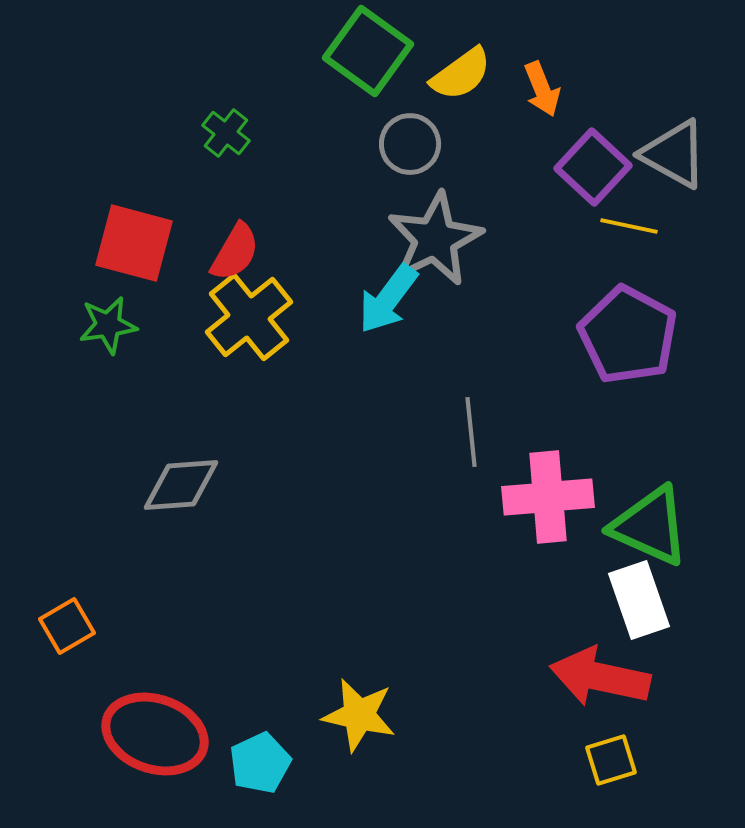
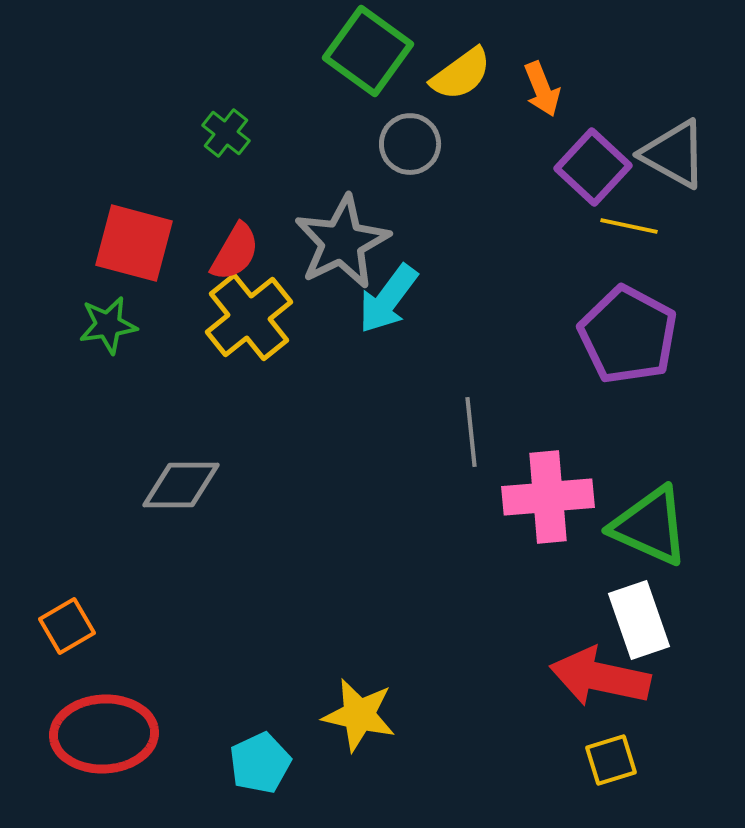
gray star: moved 93 px left, 3 px down
gray diamond: rotated 4 degrees clockwise
white rectangle: moved 20 px down
red ellipse: moved 51 px left; rotated 22 degrees counterclockwise
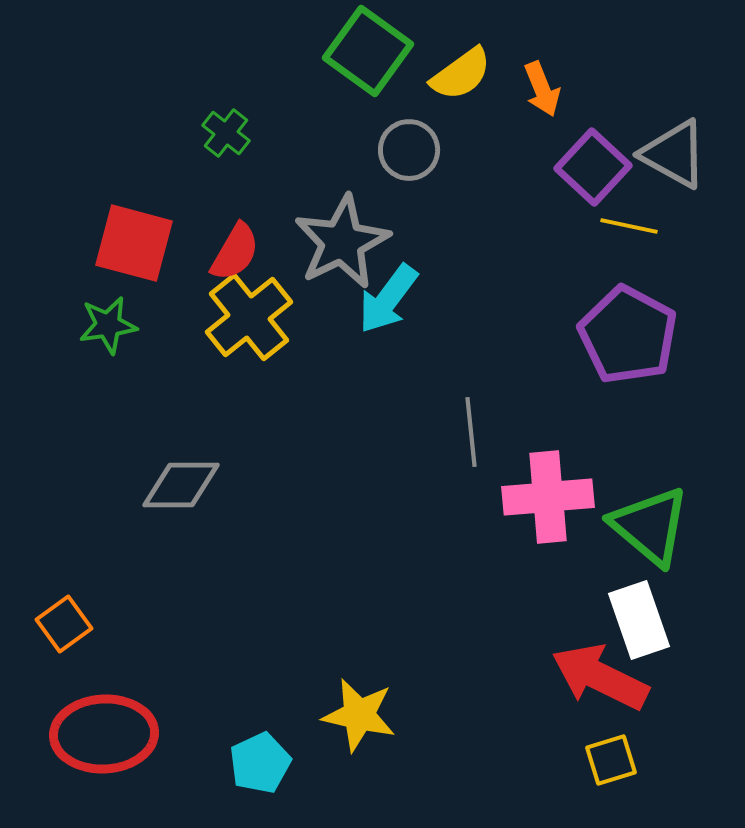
gray circle: moved 1 px left, 6 px down
green triangle: rotated 16 degrees clockwise
orange square: moved 3 px left, 2 px up; rotated 6 degrees counterclockwise
red arrow: rotated 14 degrees clockwise
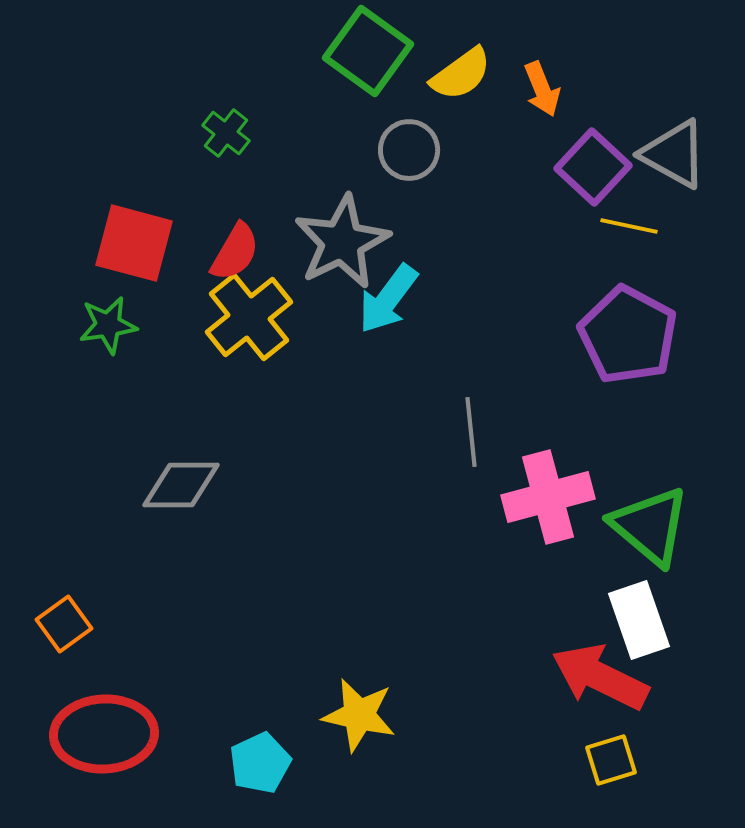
pink cross: rotated 10 degrees counterclockwise
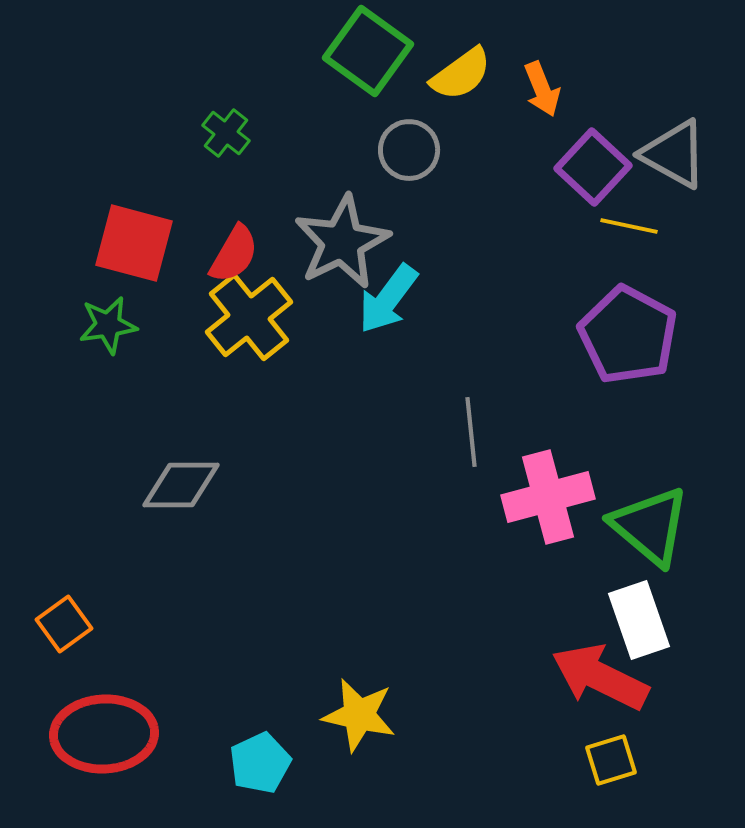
red semicircle: moved 1 px left, 2 px down
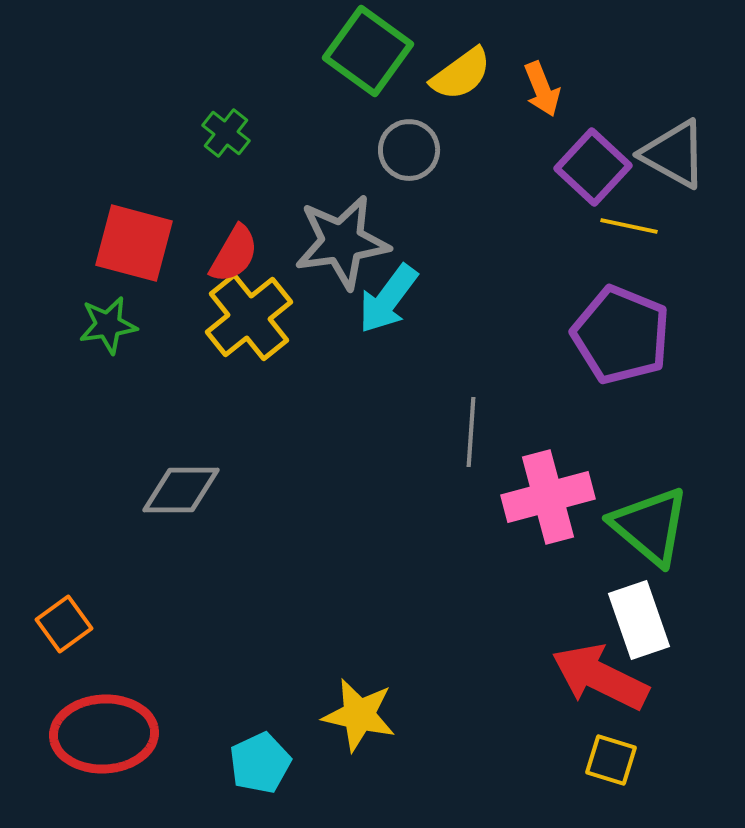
gray star: rotated 18 degrees clockwise
purple pentagon: moved 7 px left; rotated 6 degrees counterclockwise
gray line: rotated 10 degrees clockwise
gray diamond: moved 5 px down
yellow square: rotated 34 degrees clockwise
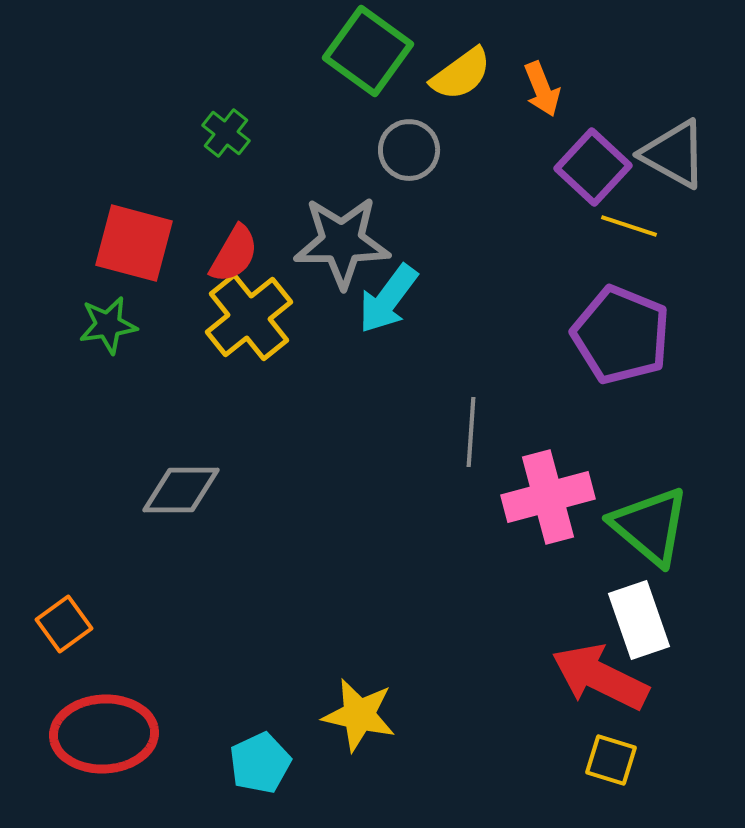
yellow line: rotated 6 degrees clockwise
gray star: rotated 8 degrees clockwise
